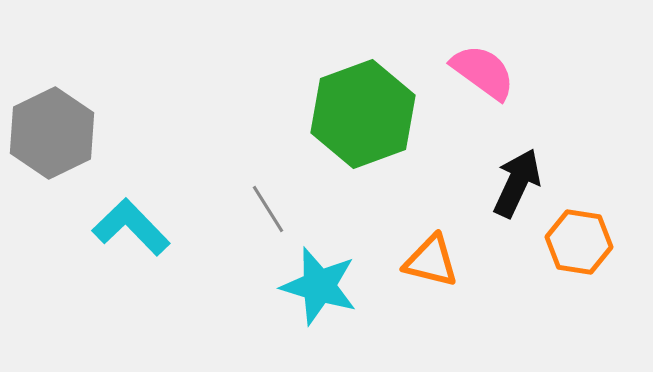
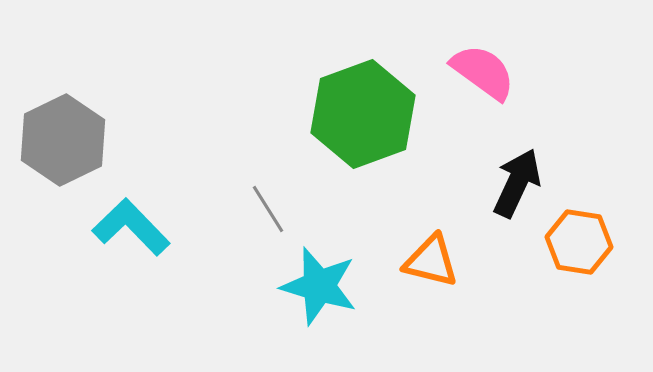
gray hexagon: moved 11 px right, 7 px down
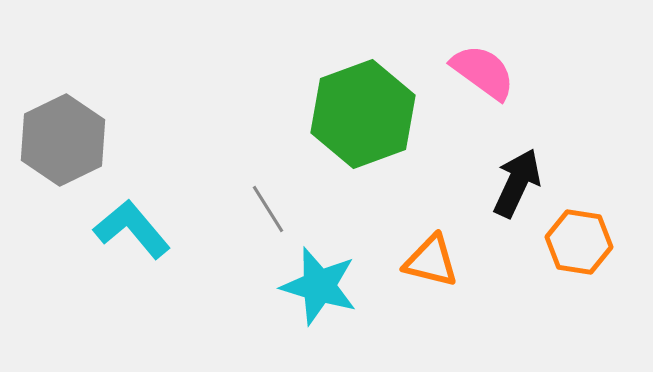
cyan L-shape: moved 1 px right, 2 px down; rotated 4 degrees clockwise
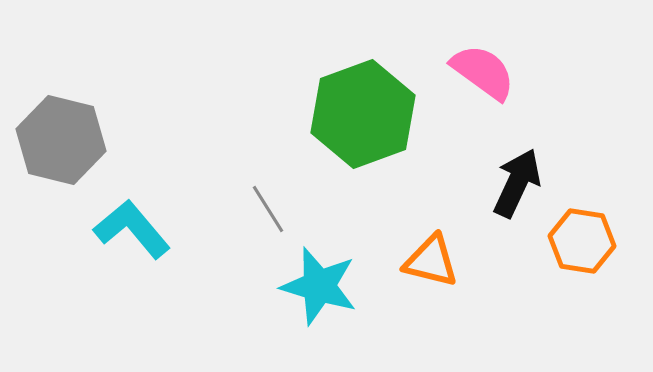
gray hexagon: moved 2 px left; rotated 20 degrees counterclockwise
orange hexagon: moved 3 px right, 1 px up
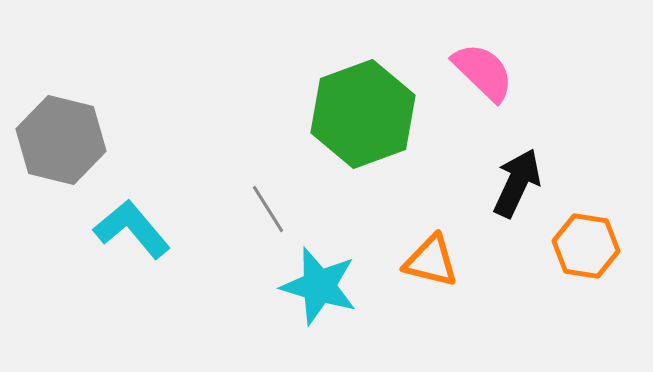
pink semicircle: rotated 8 degrees clockwise
orange hexagon: moved 4 px right, 5 px down
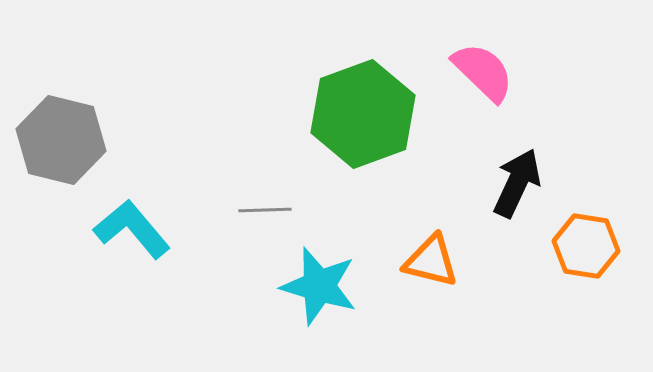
gray line: moved 3 px left, 1 px down; rotated 60 degrees counterclockwise
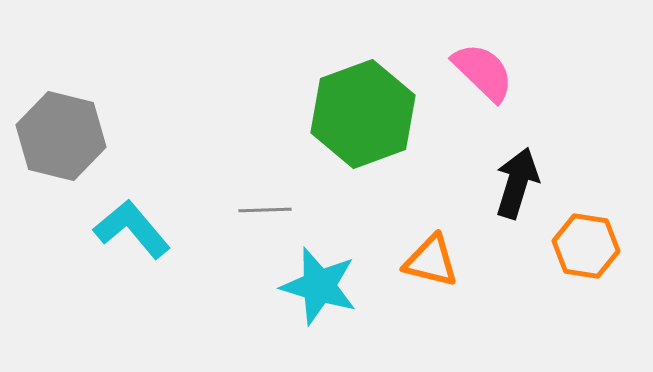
gray hexagon: moved 4 px up
black arrow: rotated 8 degrees counterclockwise
